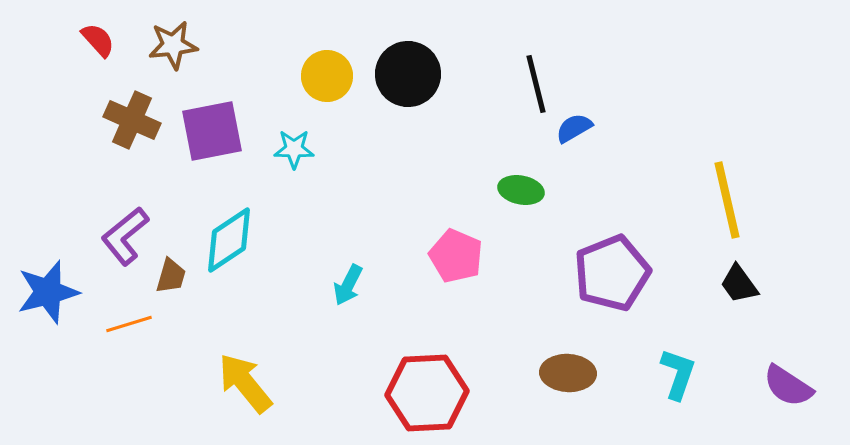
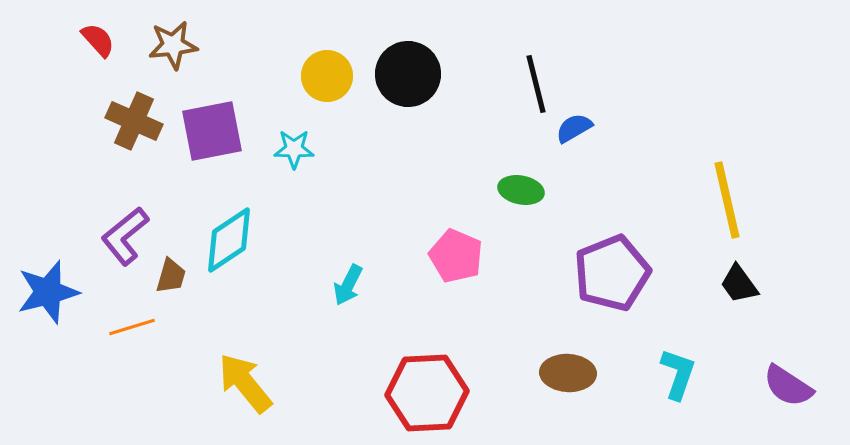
brown cross: moved 2 px right, 1 px down
orange line: moved 3 px right, 3 px down
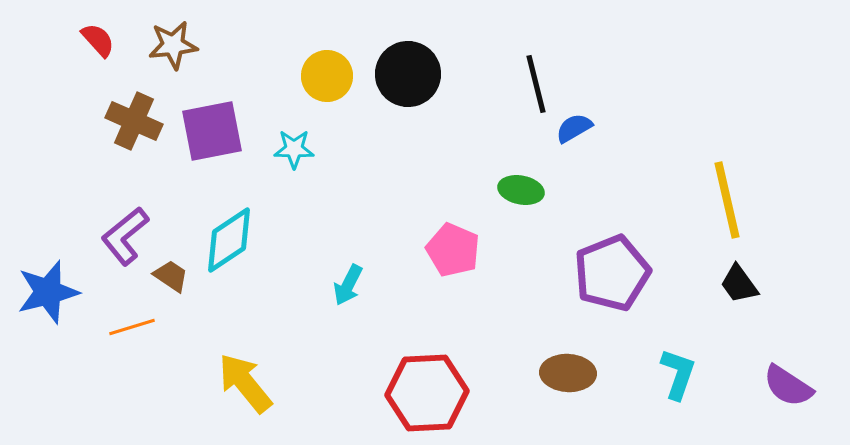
pink pentagon: moved 3 px left, 6 px up
brown trapezoid: rotated 72 degrees counterclockwise
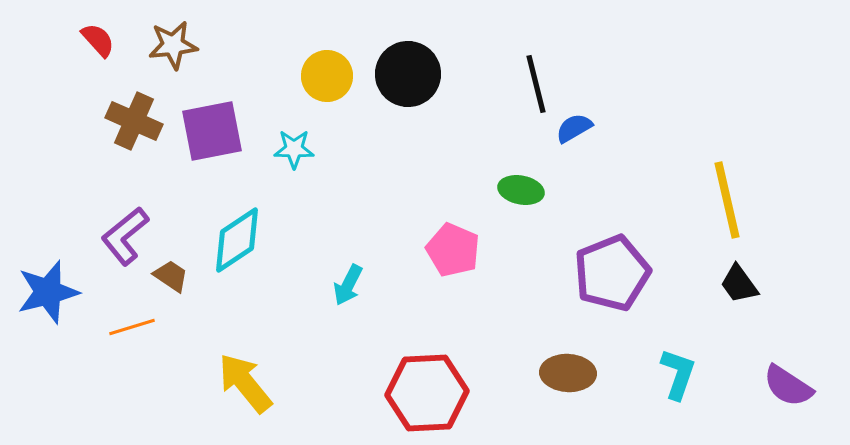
cyan diamond: moved 8 px right
